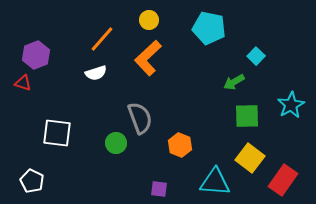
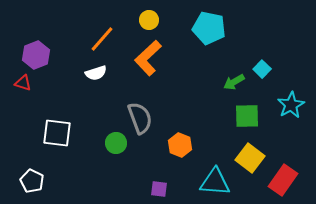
cyan square: moved 6 px right, 13 px down
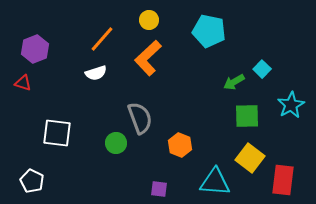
cyan pentagon: moved 3 px down
purple hexagon: moved 1 px left, 6 px up
red rectangle: rotated 28 degrees counterclockwise
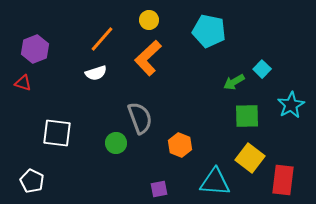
purple square: rotated 18 degrees counterclockwise
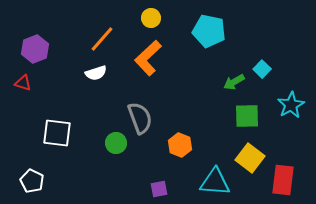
yellow circle: moved 2 px right, 2 px up
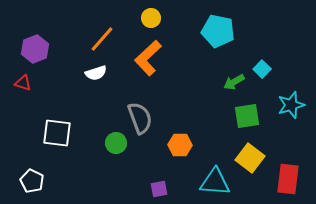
cyan pentagon: moved 9 px right
cyan star: rotated 12 degrees clockwise
green square: rotated 8 degrees counterclockwise
orange hexagon: rotated 20 degrees counterclockwise
red rectangle: moved 5 px right, 1 px up
